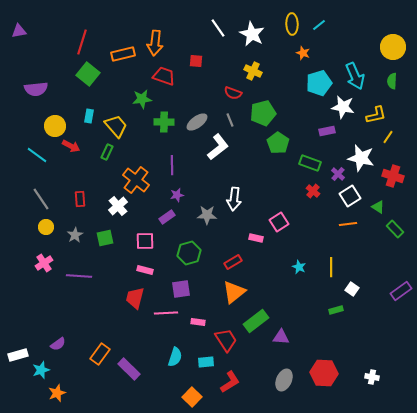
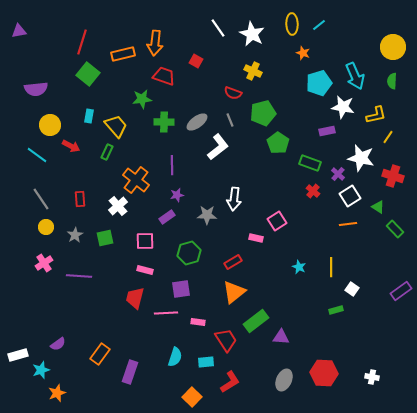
red square at (196, 61): rotated 24 degrees clockwise
yellow circle at (55, 126): moved 5 px left, 1 px up
pink square at (279, 222): moved 2 px left, 1 px up
purple rectangle at (129, 369): moved 1 px right, 3 px down; rotated 65 degrees clockwise
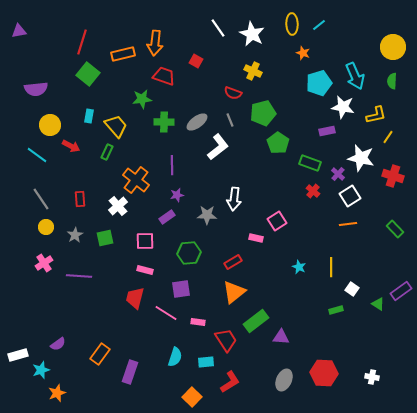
green triangle at (378, 207): moved 97 px down
green hexagon at (189, 253): rotated 10 degrees clockwise
pink line at (166, 313): rotated 35 degrees clockwise
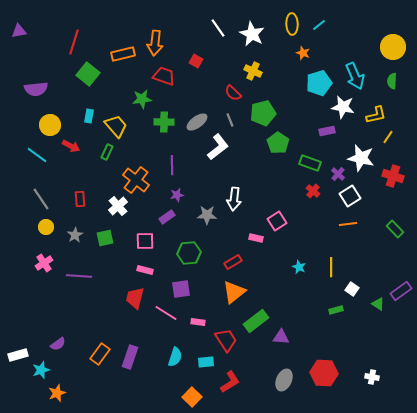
red line at (82, 42): moved 8 px left
red semicircle at (233, 93): rotated 24 degrees clockwise
purple rectangle at (130, 372): moved 15 px up
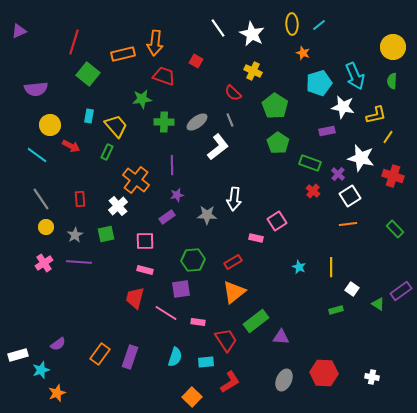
purple triangle at (19, 31): rotated 14 degrees counterclockwise
green pentagon at (263, 113): moved 12 px right, 7 px up; rotated 25 degrees counterclockwise
green square at (105, 238): moved 1 px right, 4 px up
green hexagon at (189, 253): moved 4 px right, 7 px down
purple line at (79, 276): moved 14 px up
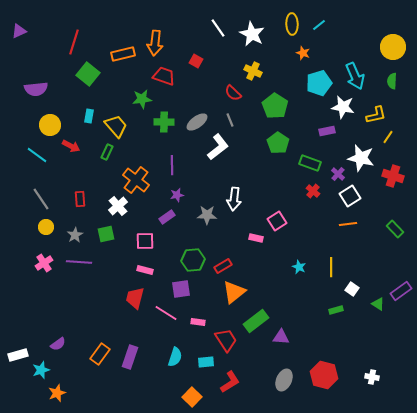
red rectangle at (233, 262): moved 10 px left, 4 px down
red hexagon at (324, 373): moved 2 px down; rotated 12 degrees clockwise
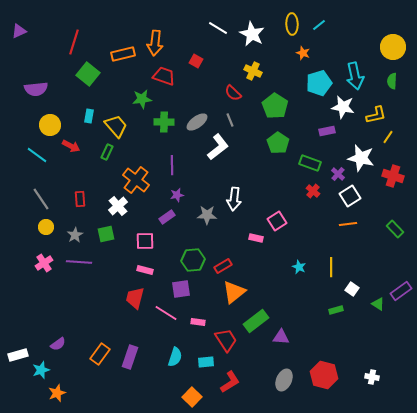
white line at (218, 28): rotated 24 degrees counterclockwise
cyan arrow at (355, 76): rotated 12 degrees clockwise
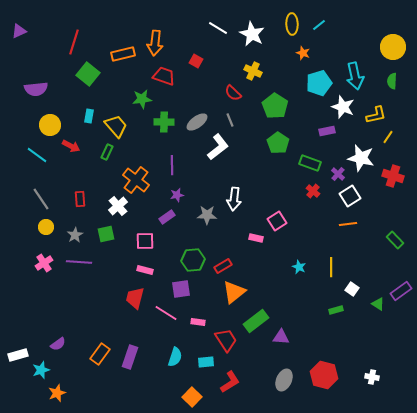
white star at (343, 107): rotated 10 degrees clockwise
green rectangle at (395, 229): moved 11 px down
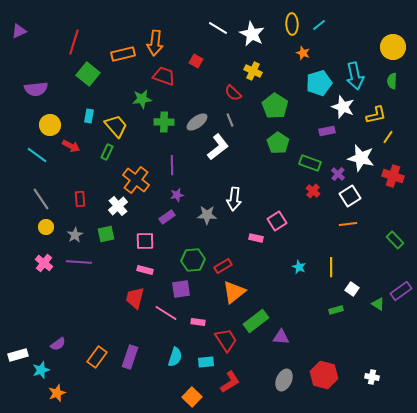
pink cross at (44, 263): rotated 18 degrees counterclockwise
orange rectangle at (100, 354): moved 3 px left, 3 px down
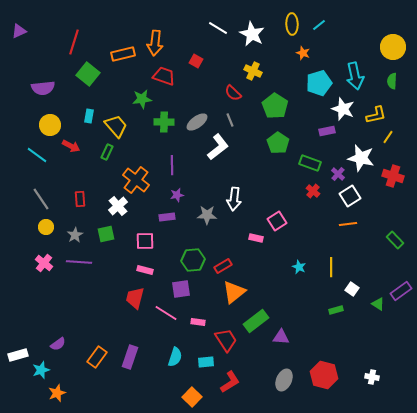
purple semicircle at (36, 89): moved 7 px right, 1 px up
white star at (343, 107): moved 2 px down
purple rectangle at (167, 217): rotated 28 degrees clockwise
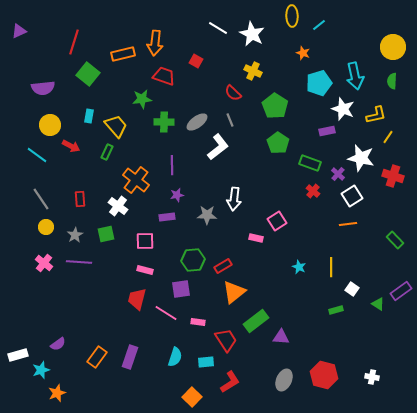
yellow ellipse at (292, 24): moved 8 px up
white square at (350, 196): moved 2 px right
white cross at (118, 206): rotated 12 degrees counterclockwise
red trapezoid at (135, 298): moved 2 px right, 1 px down
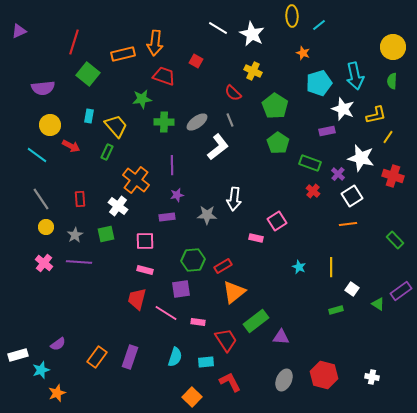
red L-shape at (230, 382): rotated 85 degrees counterclockwise
